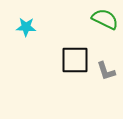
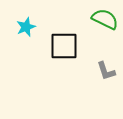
cyan star: rotated 24 degrees counterclockwise
black square: moved 11 px left, 14 px up
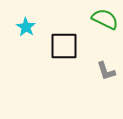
cyan star: rotated 18 degrees counterclockwise
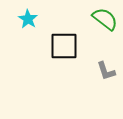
green semicircle: rotated 12 degrees clockwise
cyan star: moved 2 px right, 8 px up
